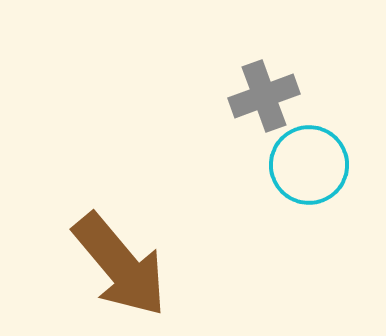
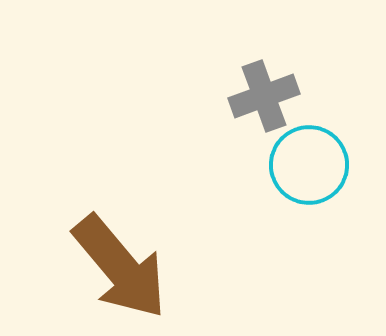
brown arrow: moved 2 px down
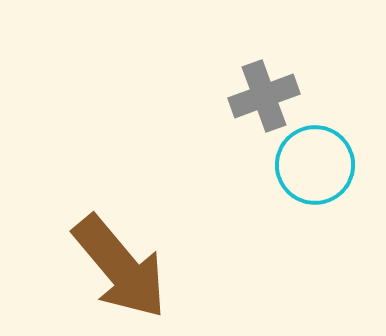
cyan circle: moved 6 px right
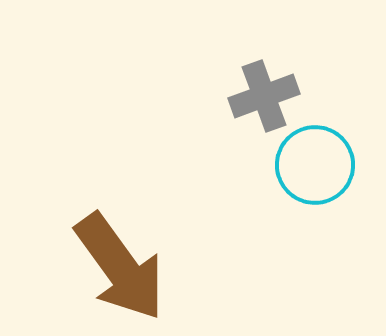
brown arrow: rotated 4 degrees clockwise
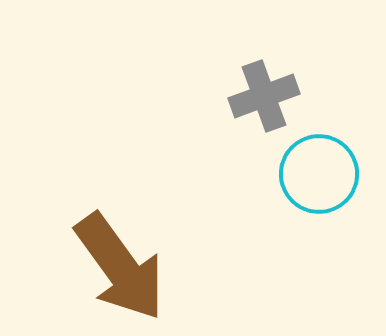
cyan circle: moved 4 px right, 9 px down
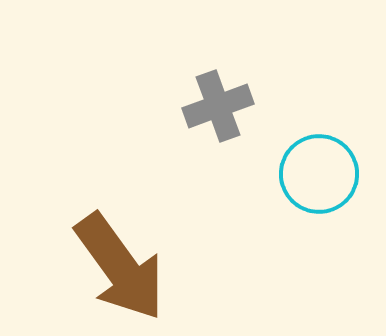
gray cross: moved 46 px left, 10 px down
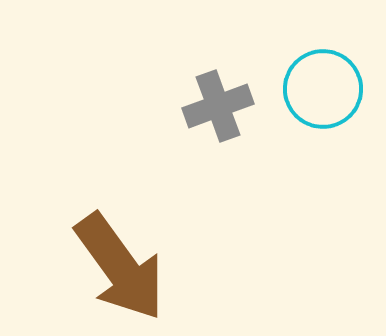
cyan circle: moved 4 px right, 85 px up
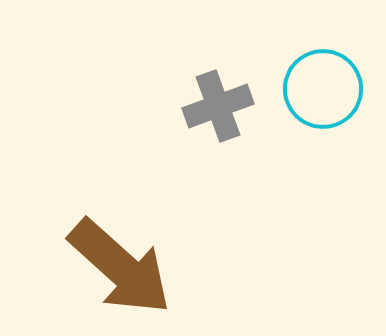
brown arrow: rotated 12 degrees counterclockwise
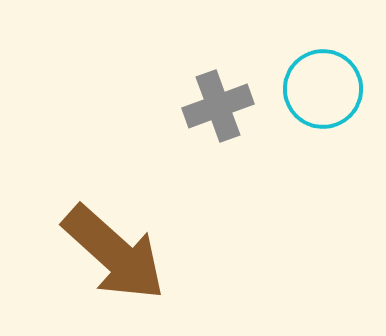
brown arrow: moved 6 px left, 14 px up
